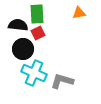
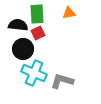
orange triangle: moved 10 px left
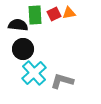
green rectangle: moved 2 px left, 1 px down
red square: moved 16 px right, 19 px up
cyan cross: rotated 25 degrees clockwise
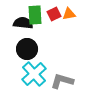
orange triangle: moved 1 px down
black semicircle: moved 5 px right, 2 px up
black circle: moved 4 px right
cyan cross: moved 1 px down
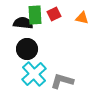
orange triangle: moved 13 px right, 4 px down; rotated 24 degrees clockwise
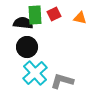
orange triangle: moved 2 px left
black circle: moved 2 px up
cyan cross: moved 1 px right, 1 px up
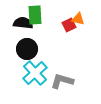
red square: moved 15 px right, 11 px down
orange triangle: moved 2 px left, 1 px down
black circle: moved 2 px down
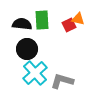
green rectangle: moved 7 px right, 5 px down
black semicircle: moved 1 px left, 1 px down
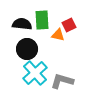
orange triangle: moved 20 px left, 16 px down
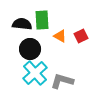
red square: moved 12 px right, 11 px down
orange triangle: moved 2 px right, 1 px down; rotated 16 degrees clockwise
black circle: moved 3 px right
